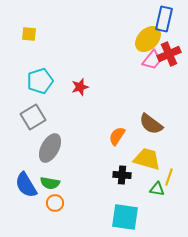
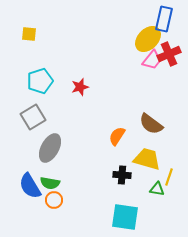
blue semicircle: moved 4 px right, 1 px down
orange circle: moved 1 px left, 3 px up
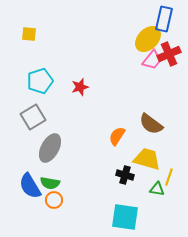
black cross: moved 3 px right; rotated 12 degrees clockwise
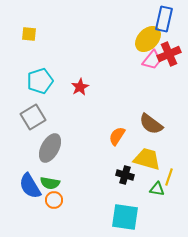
red star: rotated 12 degrees counterclockwise
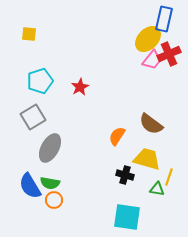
cyan square: moved 2 px right
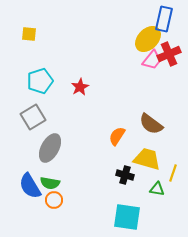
yellow line: moved 4 px right, 4 px up
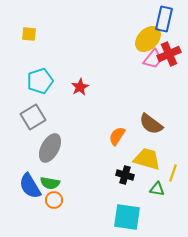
pink trapezoid: moved 1 px right, 1 px up
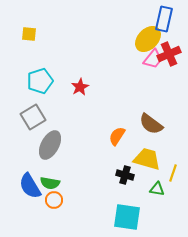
gray ellipse: moved 3 px up
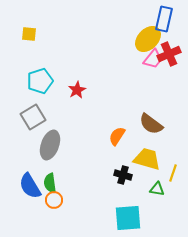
red star: moved 3 px left, 3 px down
gray ellipse: rotated 8 degrees counterclockwise
black cross: moved 2 px left
green semicircle: rotated 72 degrees clockwise
cyan square: moved 1 px right, 1 px down; rotated 12 degrees counterclockwise
